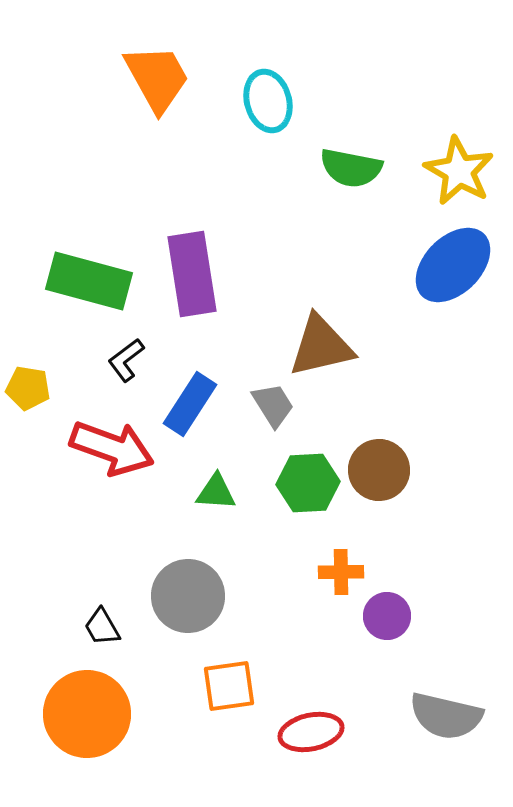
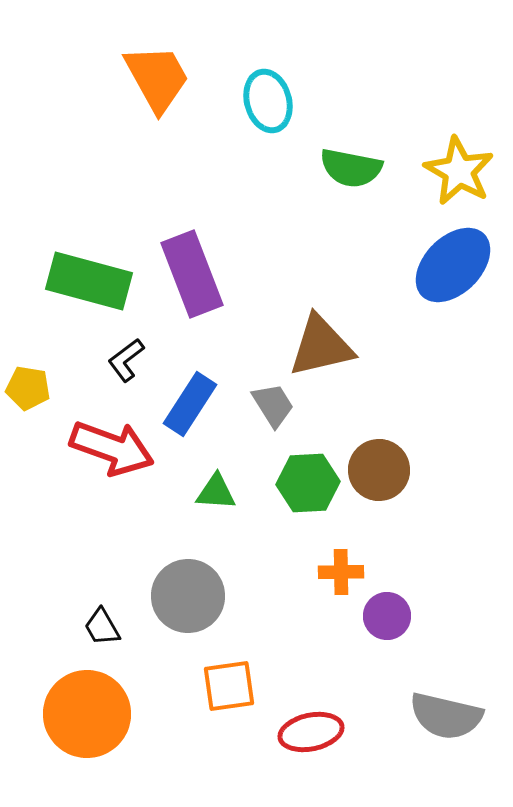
purple rectangle: rotated 12 degrees counterclockwise
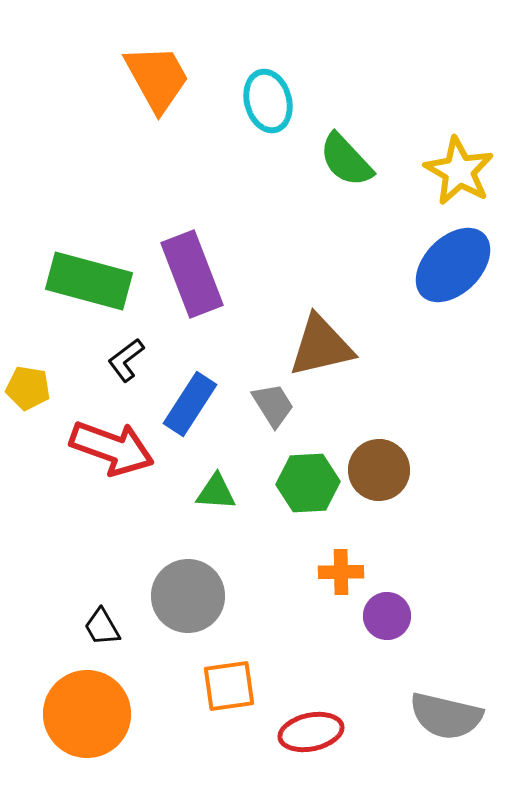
green semicircle: moved 5 px left, 8 px up; rotated 36 degrees clockwise
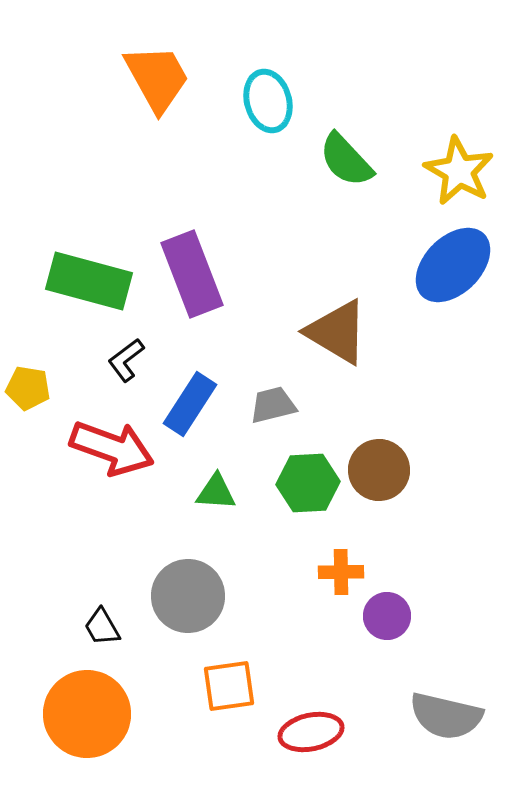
brown triangle: moved 16 px right, 14 px up; rotated 44 degrees clockwise
gray trapezoid: rotated 72 degrees counterclockwise
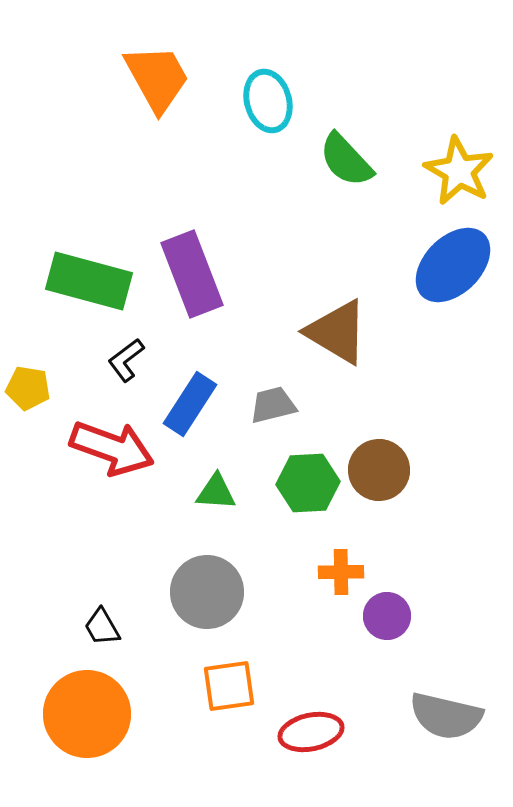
gray circle: moved 19 px right, 4 px up
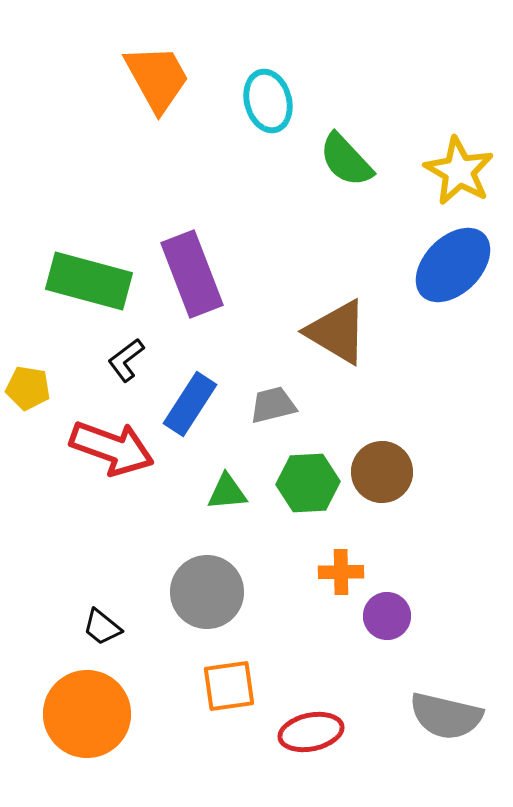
brown circle: moved 3 px right, 2 px down
green triangle: moved 11 px right; rotated 9 degrees counterclockwise
black trapezoid: rotated 21 degrees counterclockwise
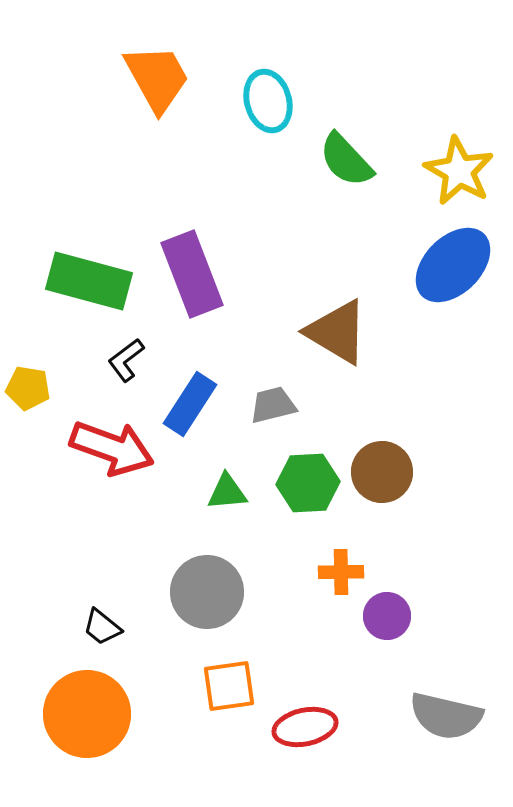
red ellipse: moved 6 px left, 5 px up
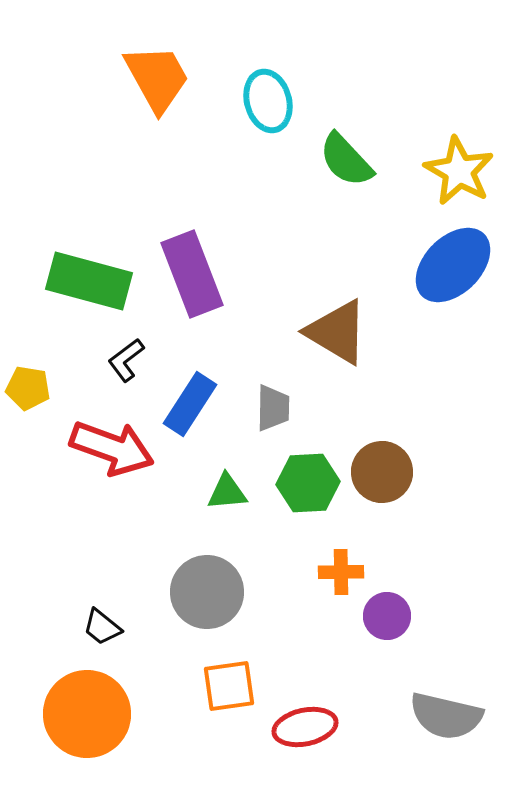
gray trapezoid: moved 3 px down; rotated 105 degrees clockwise
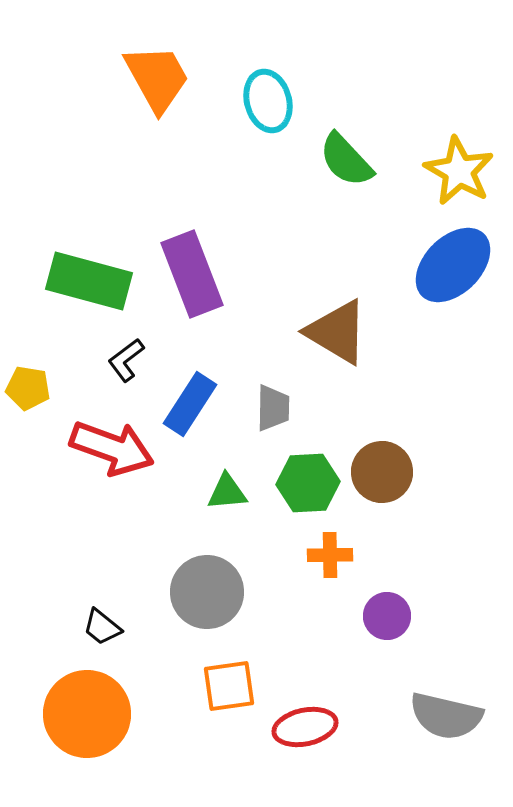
orange cross: moved 11 px left, 17 px up
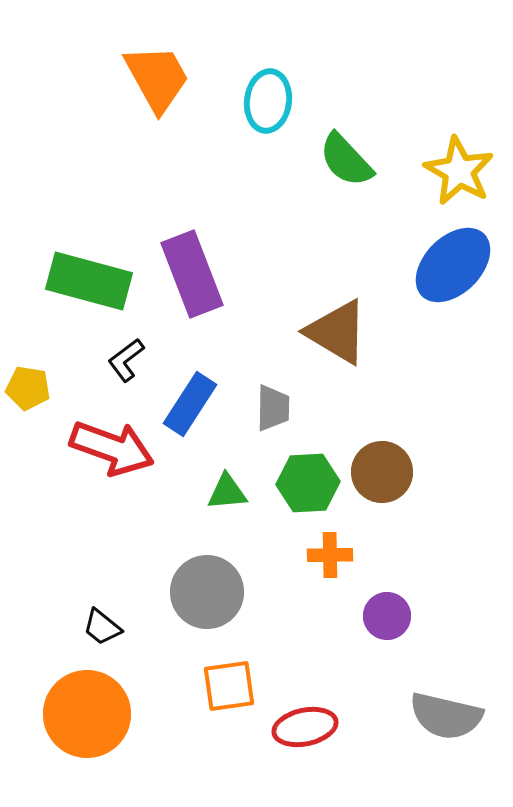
cyan ellipse: rotated 22 degrees clockwise
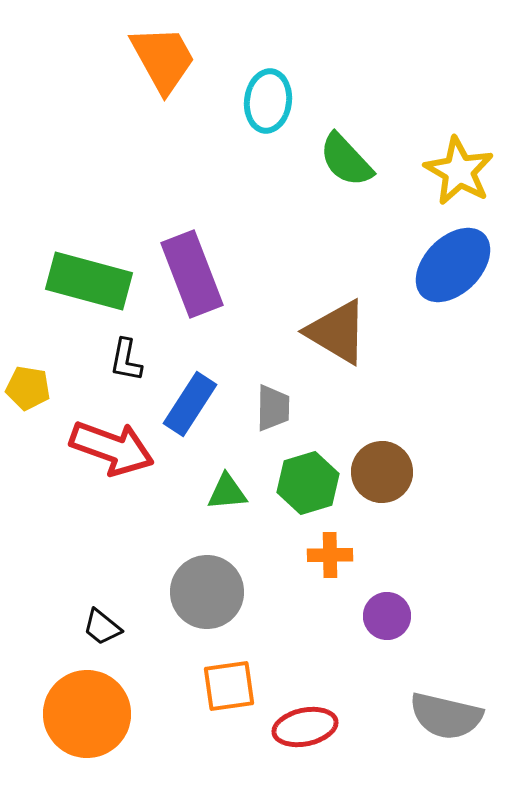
orange trapezoid: moved 6 px right, 19 px up
black L-shape: rotated 42 degrees counterclockwise
green hexagon: rotated 14 degrees counterclockwise
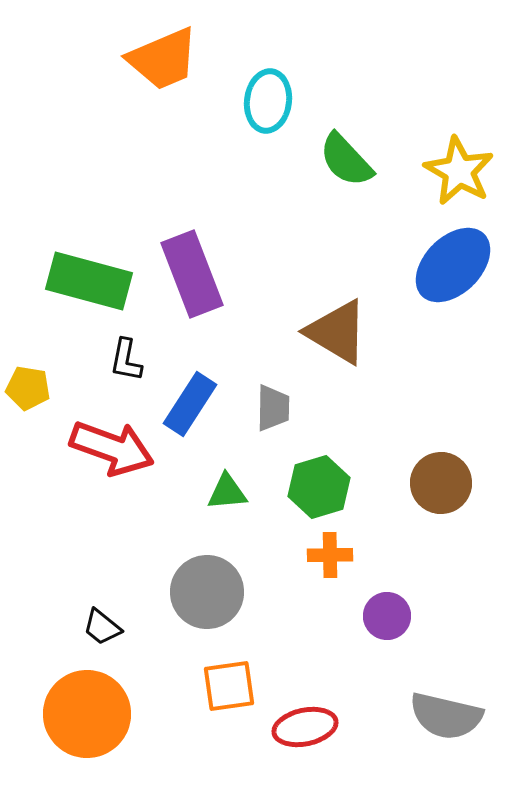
orange trapezoid: rotated 96 degrees clockwise
brown circle: moved 59 px right, 11 px down
green hexagon: moved 11 px right, 4 px down
